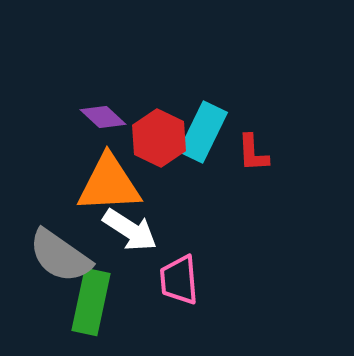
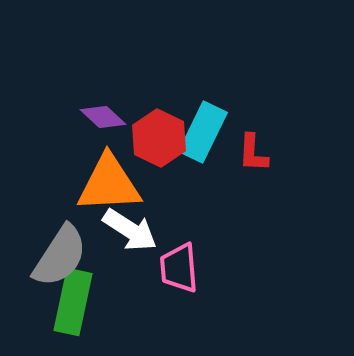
red L-shape: rotated 6 degrees clockwise
gray semicircle: rotated 92 degrees counterclockwise
pink trapezoid: moved 12 px up
green rectangle: moved 18 px left
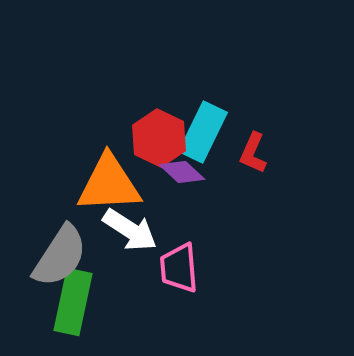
purple diamond: moved 79 px right, 55 px down
red L-shape: rotated 21 degrees clockwise
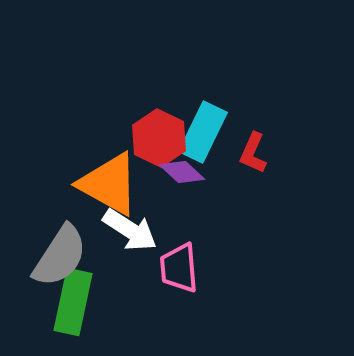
orange triangle: rotated 32 degrees clockwise
